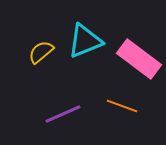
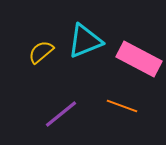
pink rectangle: rotated 9 degrees counterclockwise
purple line: moved 2 px left; rotated 15 degrees counterclockwise
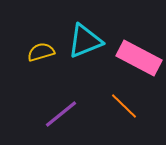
yellow semicircle: rotated 24 degrees clockwise
pink rectangle: moved 1 px up
orange line: moved 2 px right; rotated 24 degrees clockwise
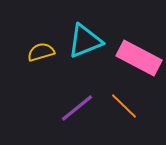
purple line: moved 16 px right, 6 px up
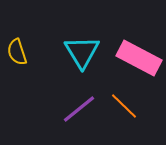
cyan triangle: moved 3 px left, 11 px down; rotated 39 degrees counterclockwise
yellow semicircle: moved 24 px left; rotated 92 degrees counterclockwise
purple line: moved 2 px right, 1 px down
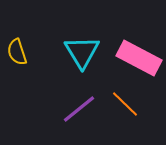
orange line: moved 1 px right, 2 px up
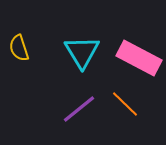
yellow semicircle: moved 2 px right, 4 px up
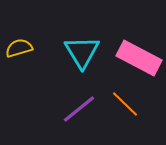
yellow semicircle: rotated 92 degrees clockwise
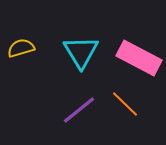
yellow semicircle: moved 2 px right
cyan triangle: moved 1 px left
purple line: moved 1 px down
